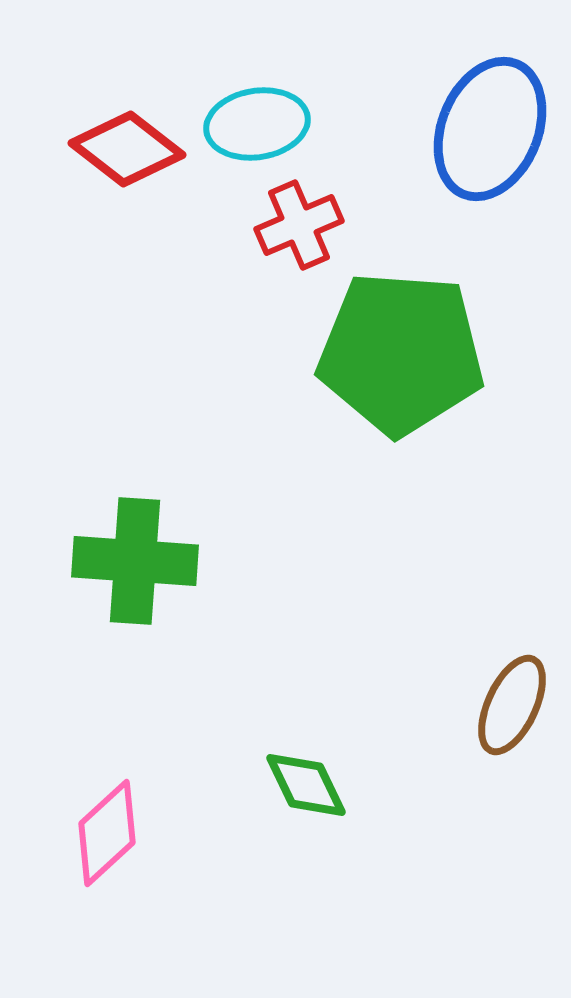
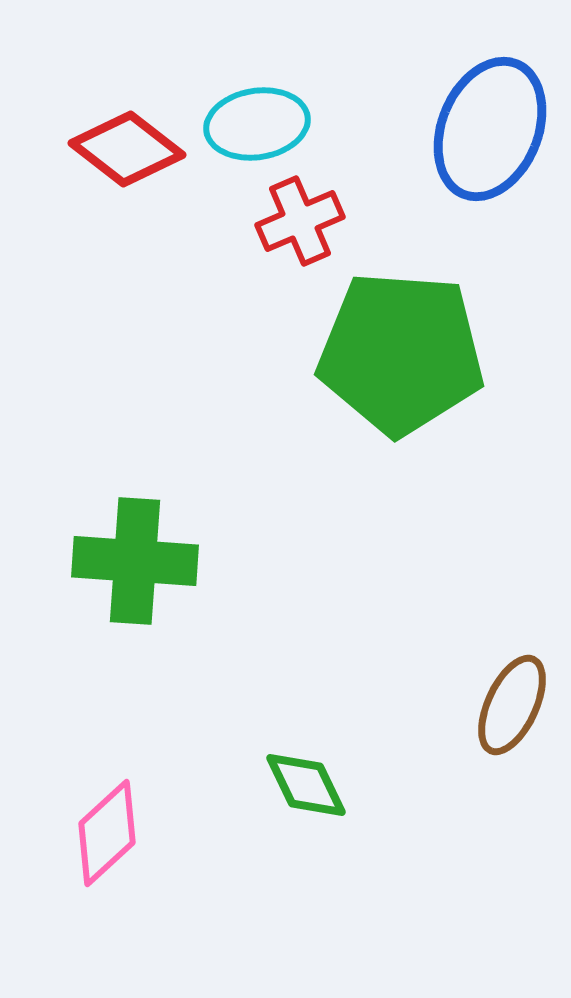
red cross: moved 1 px right, 4 px up
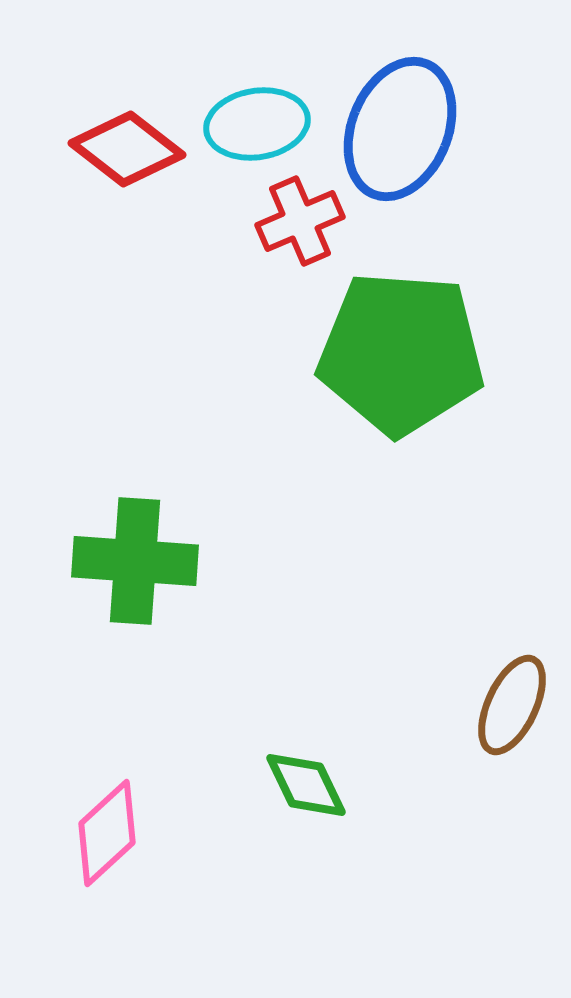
blue ellipse: moved 90 px left
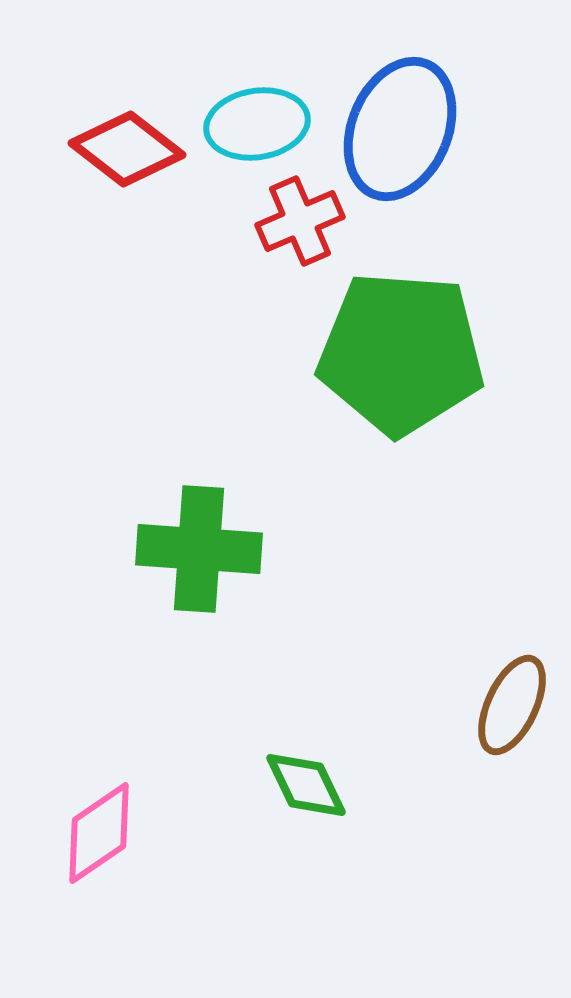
green cross: moved 64 px right, 12 px up
pink diamond: moved 8 px left; rotated 8 degrees clockwise
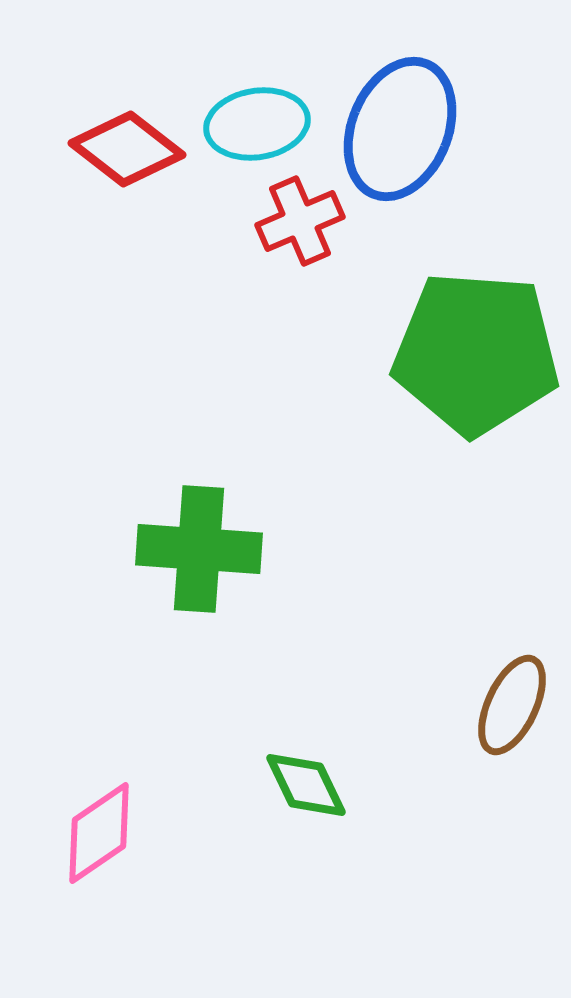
green pentagon: moved 75 px right
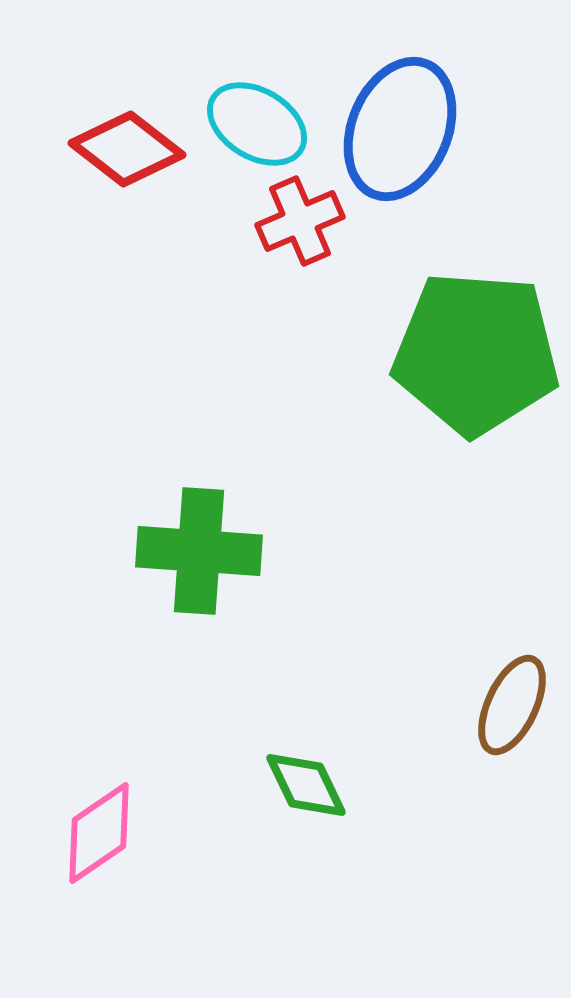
cyan ellipse: rotated 40 degrees clockwise
green cross: moved 2 px down
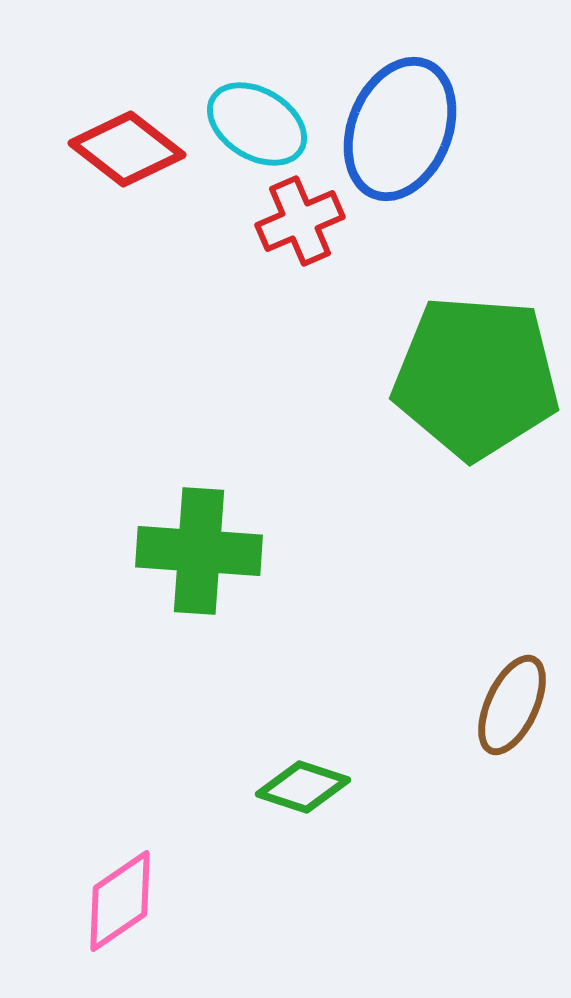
green pentagon: moved 24 px down
green diamond: moved 3 px left, 2 px down; rotated 46 degrees counterclockwise
pink diamond: moved 21 px right, 68 px down
